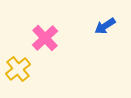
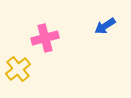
pink cross: rotated 28 degrees clockwise
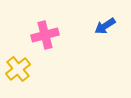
pink cross: moved 3 px up
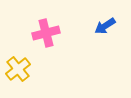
pink cross: moved 1 px right, 2 px up
